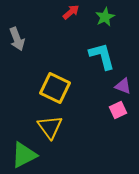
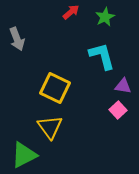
purple triangle: rotated 12 degrees counterclockwise
pink square: rotated 18 degrees counterclockwise
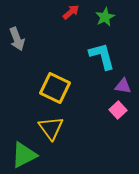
yellow triangle: moved 1 px right, 1 px down
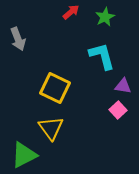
gray arrow: moved 1 px right
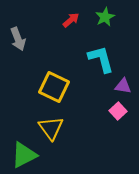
red arrow: moved 8 px down
cyan L-shape: moved 1 px left, 3 px down
yellow square: moved 1 px left, 1 px up
pink square: moved 1 px down
